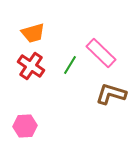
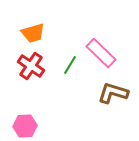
brown L-shape: moved 2 px right, 1 px up
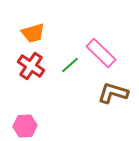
green line: rotated 18 degrees clockwise
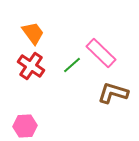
orange trapezoid: rotated 110 degrees counterclockwise
green line: moved 2 px right
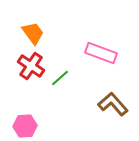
pink rectangle: rotated 24 degrees counterclockwise
green line: moved 12 px left, 13 px down
brown L-shape: moved 11 px down; rotated 32 degrees clockwise
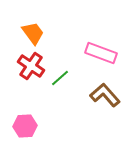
brown L-shape: moved 8 px left, 9 px up
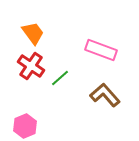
pink rectangle: moved 3 px up
pink hexagon: rotated 20 degrees counterclockwise
